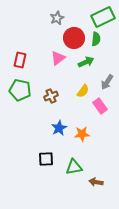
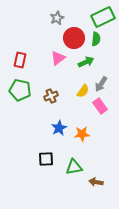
gray arrow: moved 6 px left, 2 px down
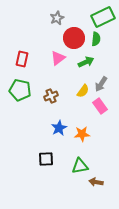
red rectangle: moved 2 px right, 1 px up
green triangle: moved 6 px right, 1 px up
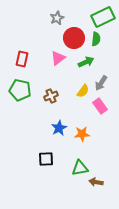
gray arrow: moved 1 px up
green triangle: moved 2 px down
